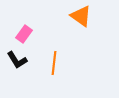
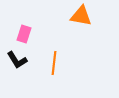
orange triangle: rotated 25 degrees counterclockwise
pink rectangle: rotated 18 degrees counterclockwise
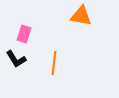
black L-shape: moved 1 px left, 1 px up
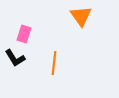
orange triangle: rotated 45 degrees clockwise
black L-shape: moved 1 px left, 1 px up
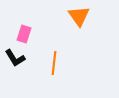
orange triangle: moved 2 px left
